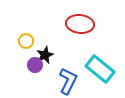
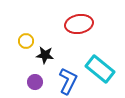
red ellipse: moved 1 px left; rotated 16 degrees counterclockwise
black star: rotated 30 degrees clockwise
purple circle: moved 17 px down
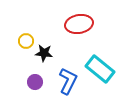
black star: moved 1 px left, 2 px up
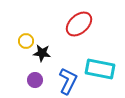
red ellipse: rotated 32 degrees counterclockwise
black star: moved 2 px left
cyan rectangle: rotated 28 degrees counterclockwise
purple circle: moved 2 px up
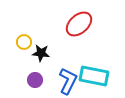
yellow circle: moved 2 px left, 1 px down
black star: moved 1 px left
cyan rectangle: moved 6 px left, 7 px down
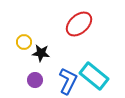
cyan rectangle: rotated 28 degrees clockwise
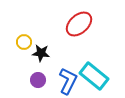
purple circle: moved 3 px right
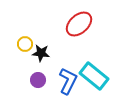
yellow circle: moved 1 px right, 2 px down
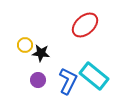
red ellipse: moved 6 px right, 1 px down
yellow circle: moved 1 px down
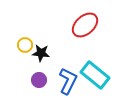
cyan rectangle: moved 1 px right, 1 px up
purple circle: moved 1 px right
